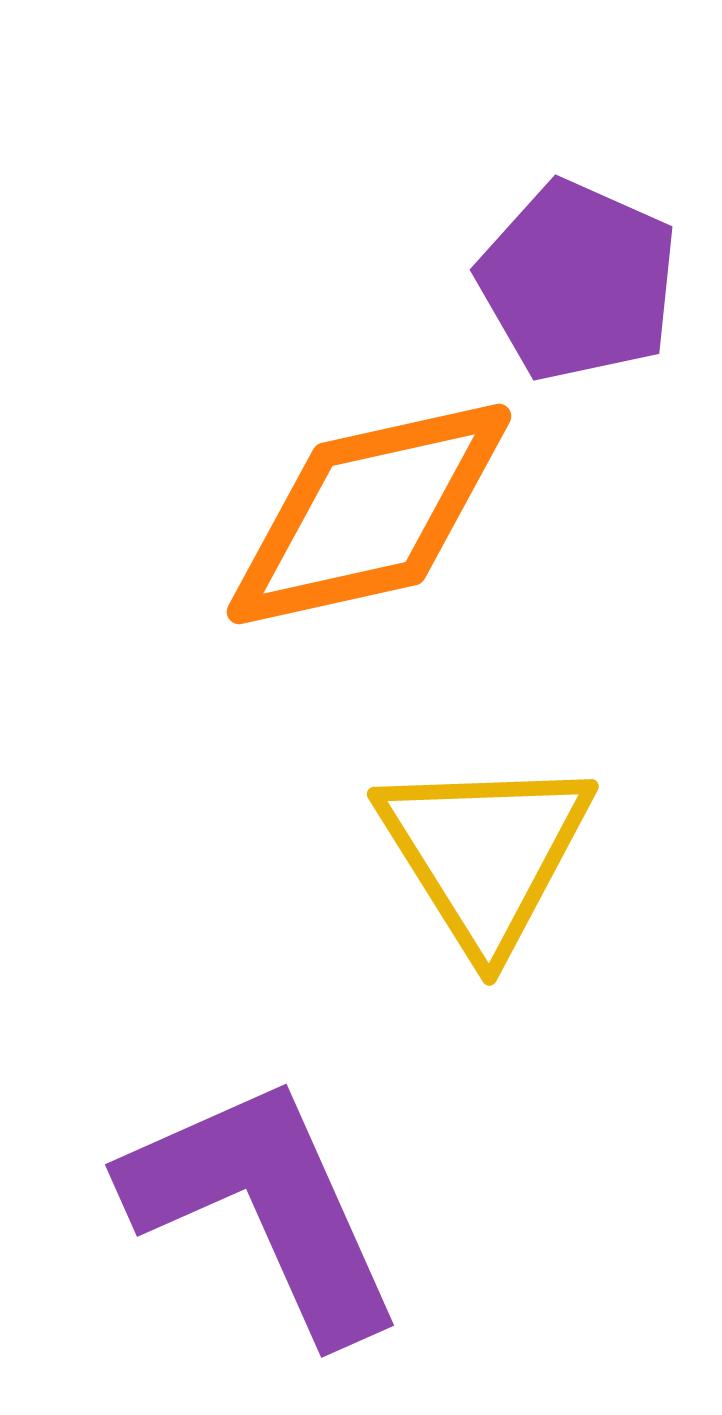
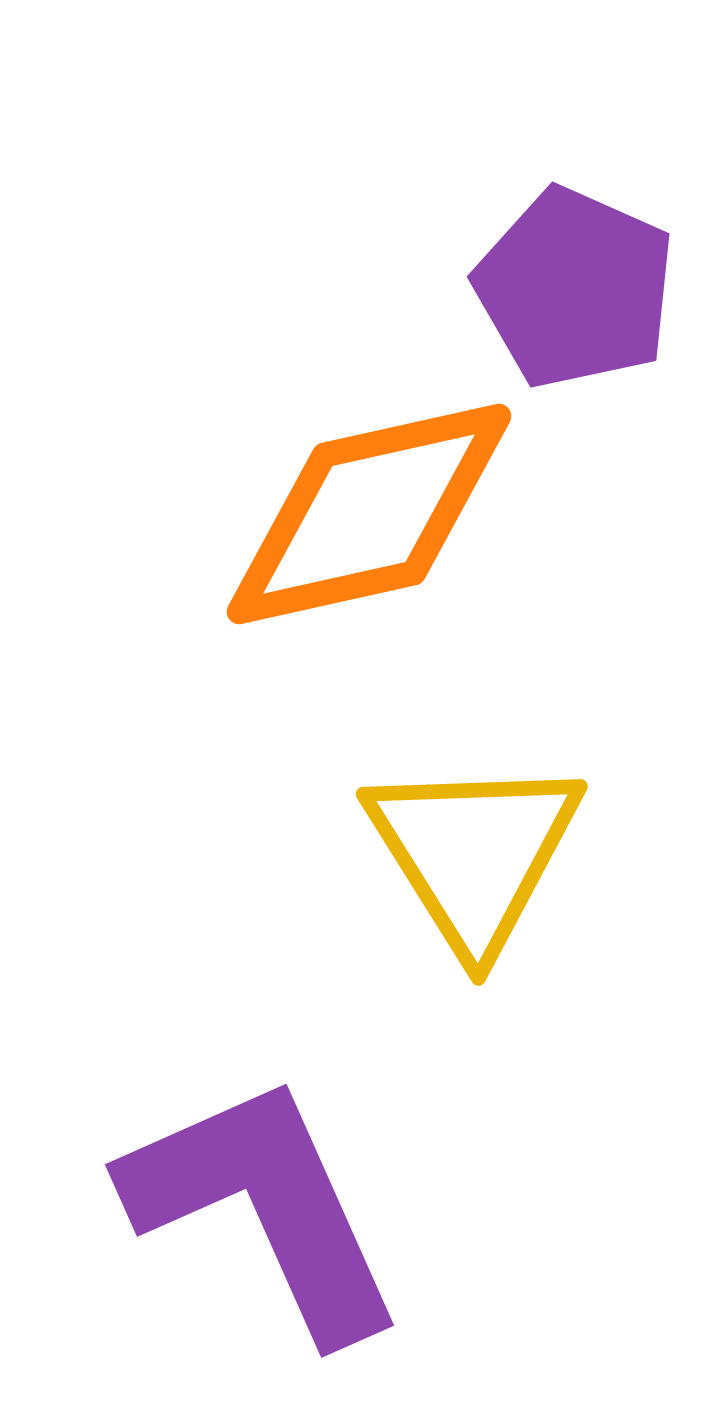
purple pentagon: moved 3 px left, 7 px down
yellow triangle: moved 11 px left
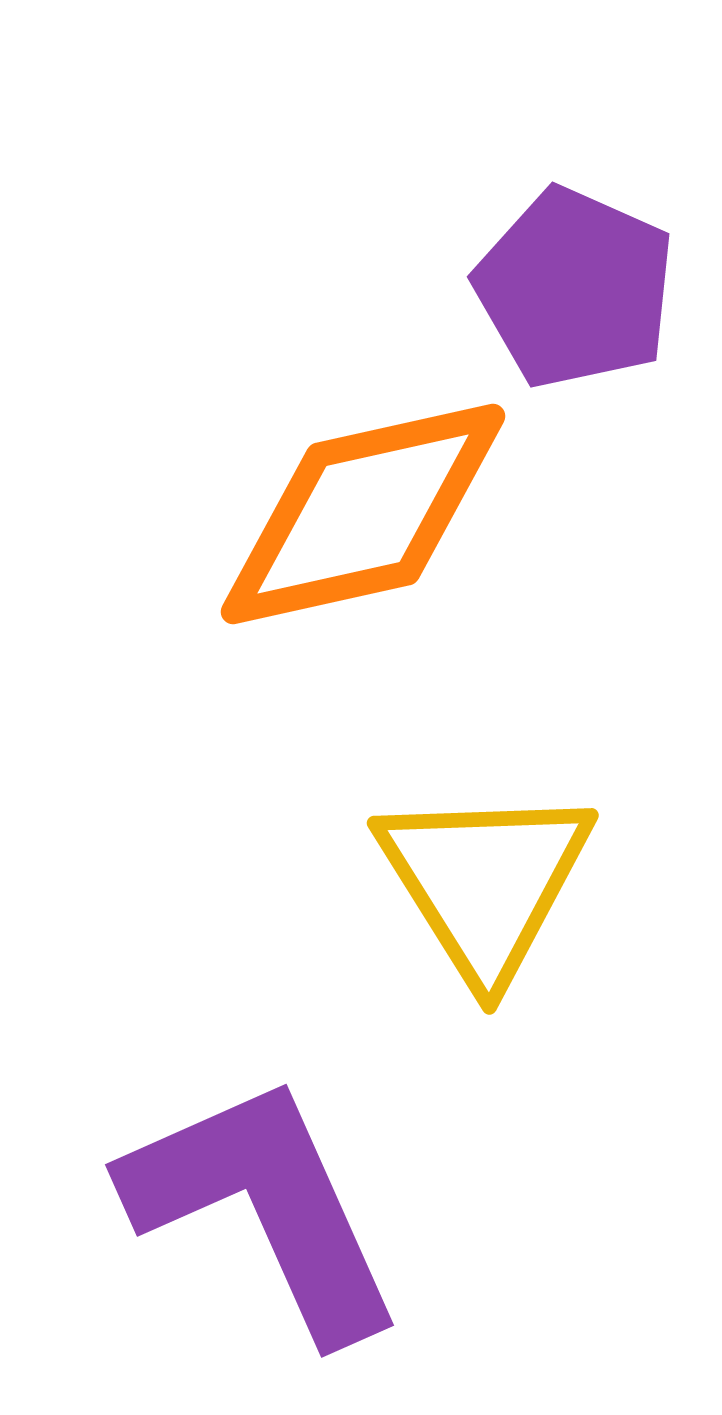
orange diamond: moved 6 px left
yellow triangle: moved 11 px right, 29 px down
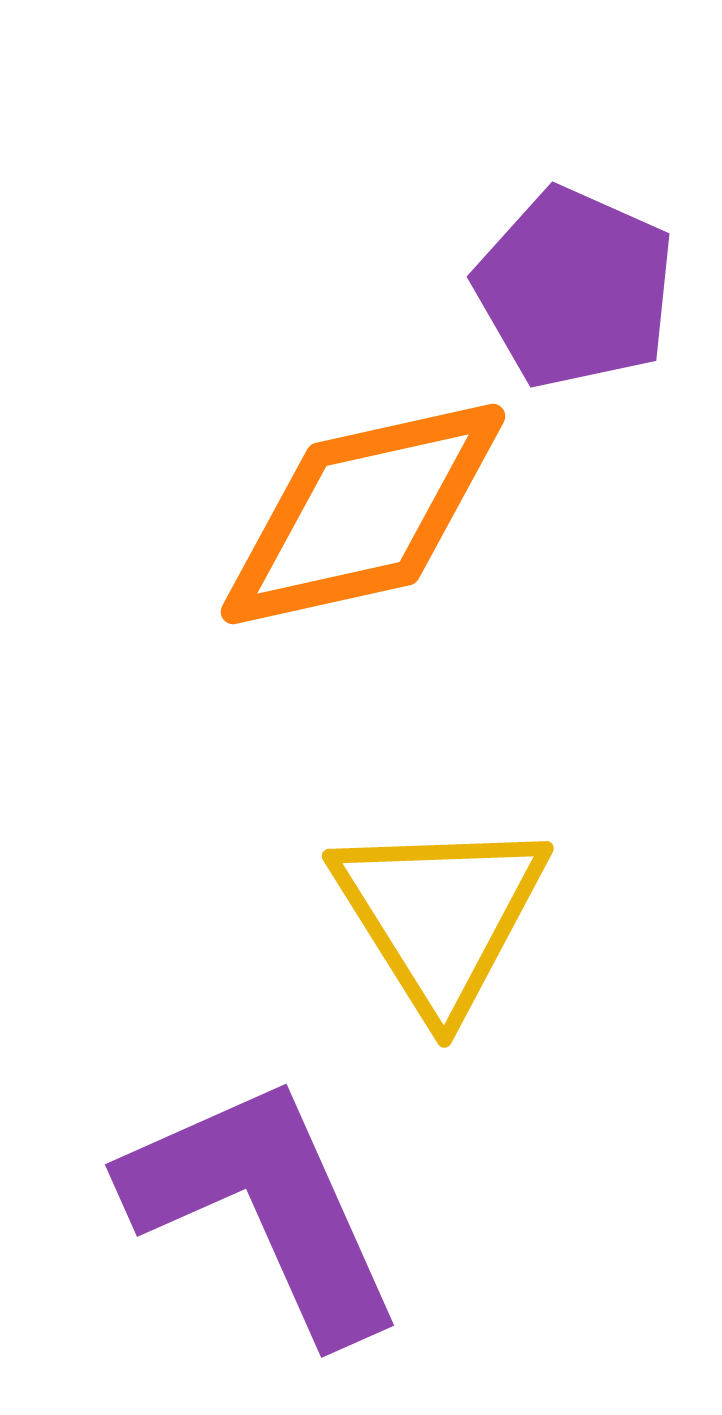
yellow triangle: moved 45 px left, 33 px down
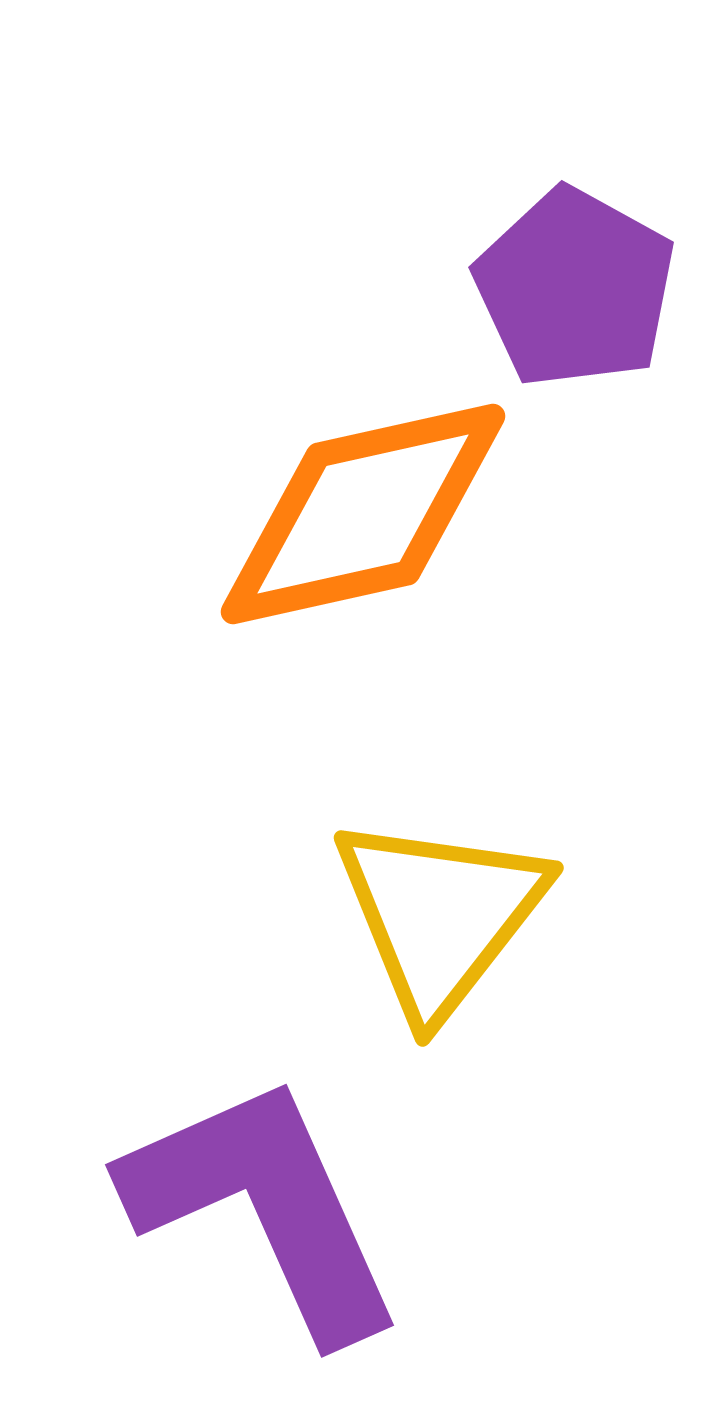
purple pentagon: rotated 5 degrees clockwise
yellow triangle: rotated 10 degrees clockwise
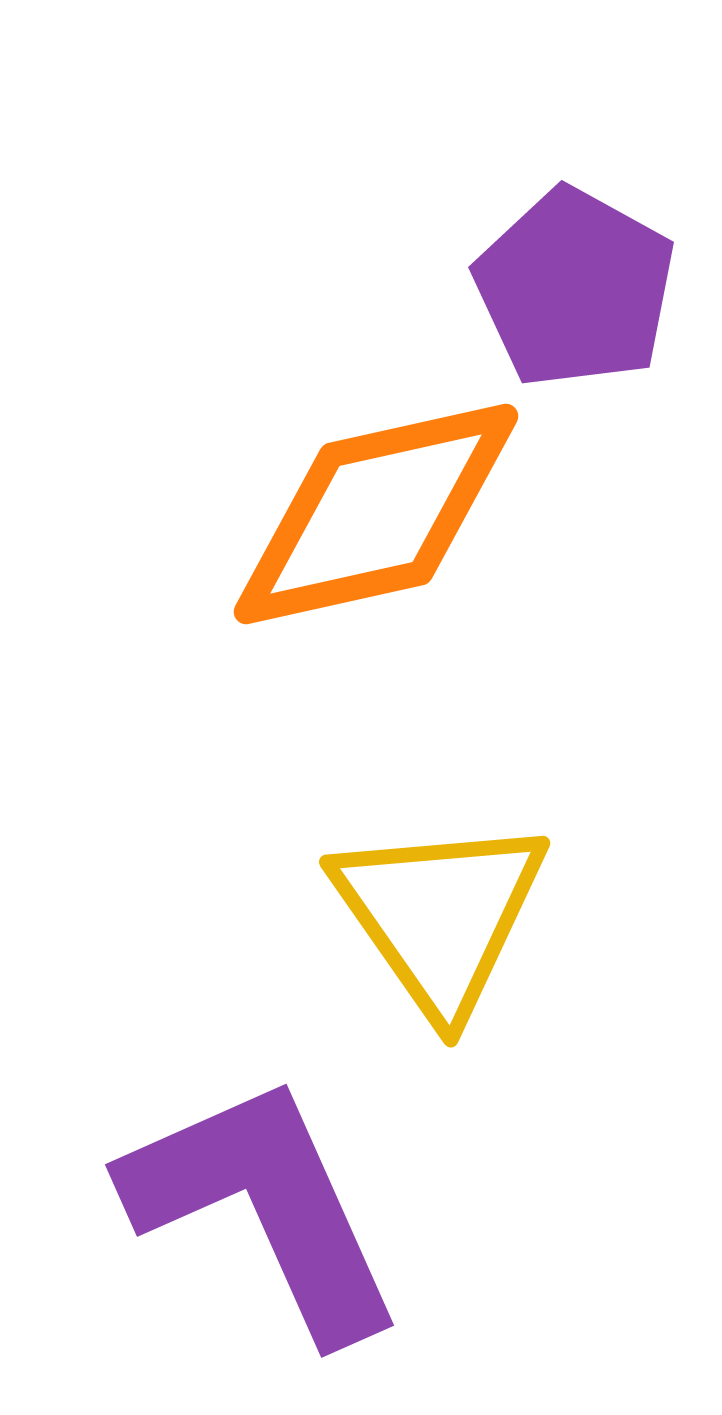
orange diamond: moved 13 px right
yellow triangle: rotated 13 degrees counterclockwise
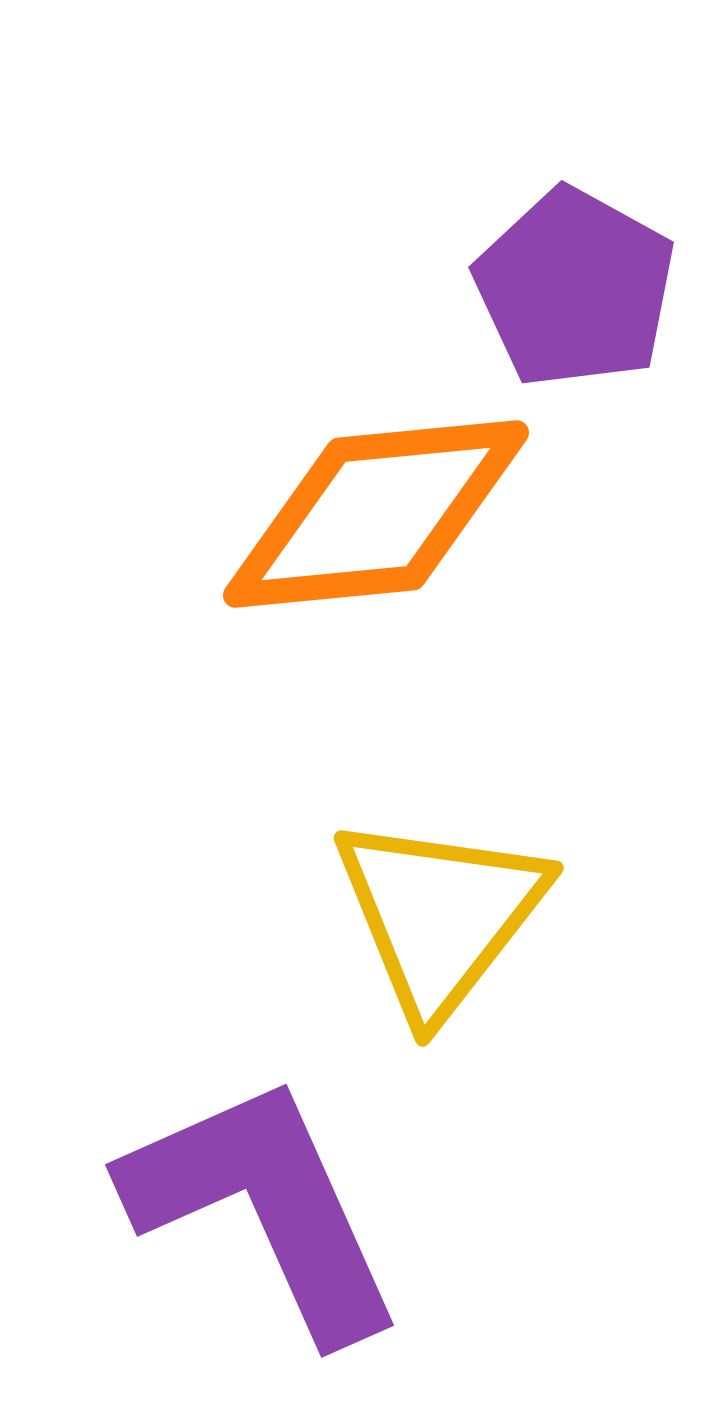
orange diamond: rotated 7 degrees clockwise
yellow triangle: rotated 13 degrees clockwise
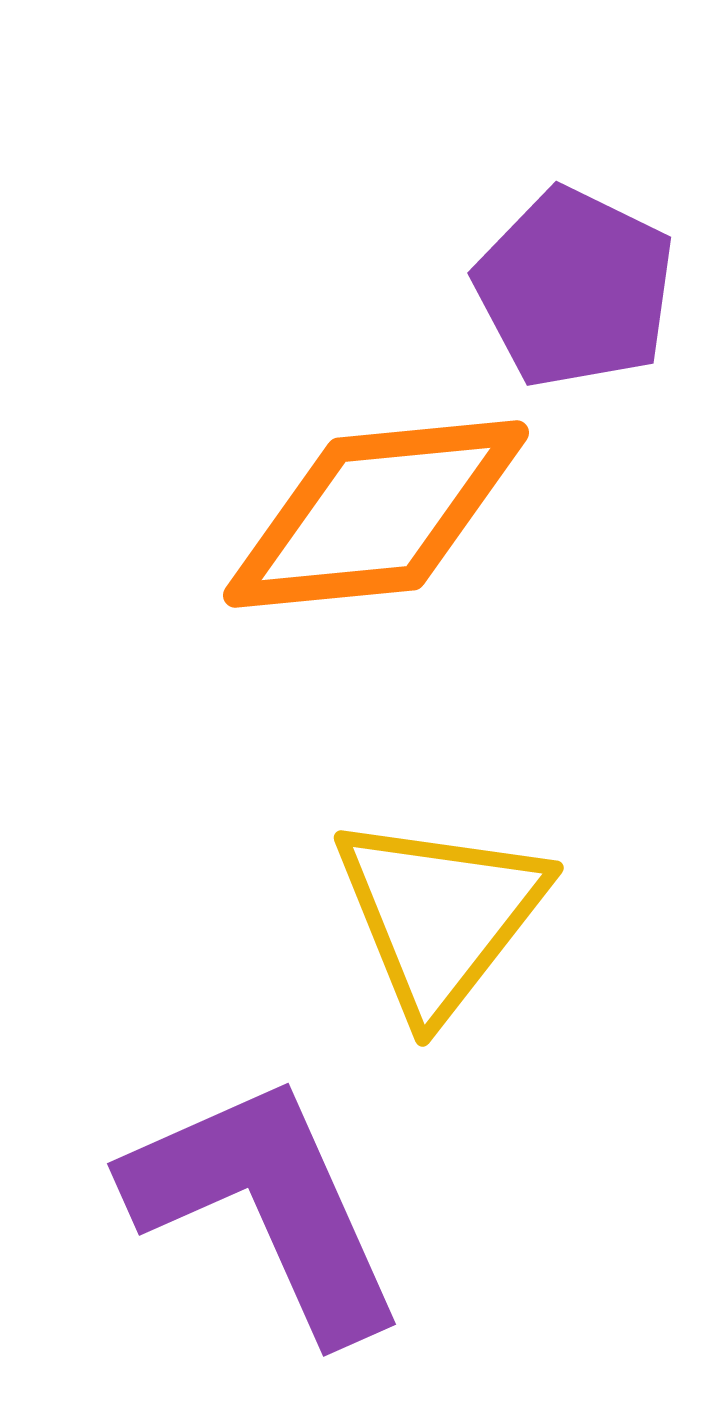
purple pentagon: rotated 3 degrees counterclockwise
purple L-shape: moved 2 px right, 1 px up
